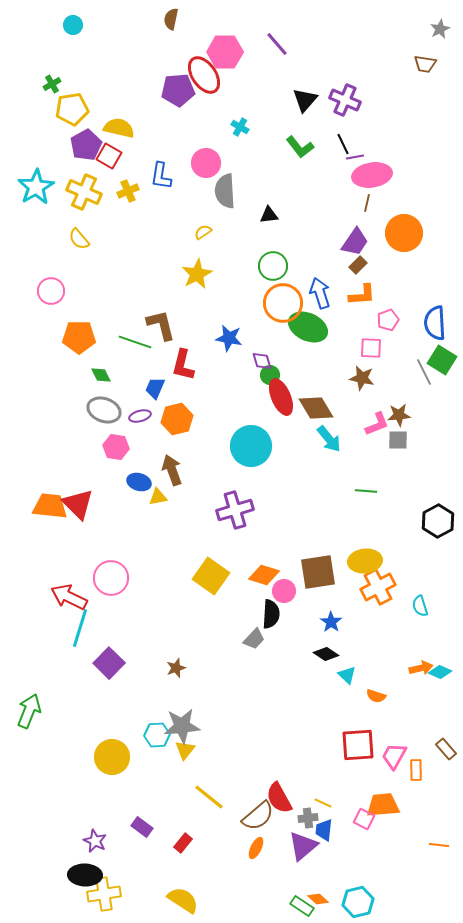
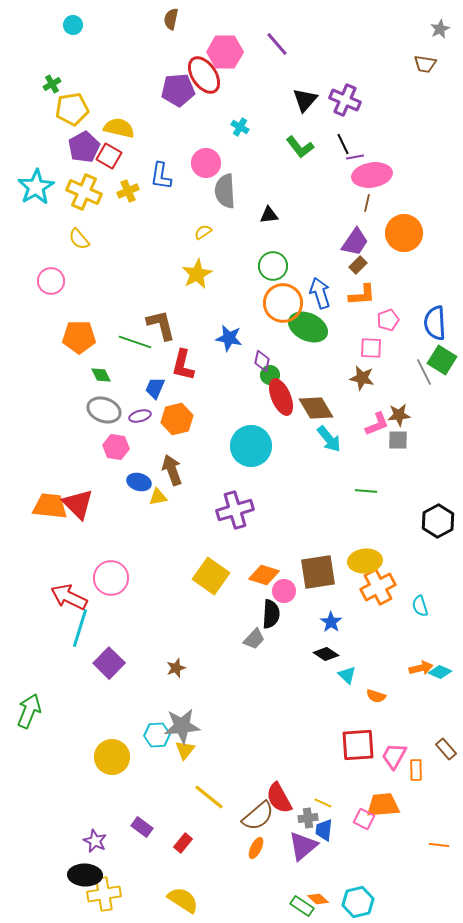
purple pentagon at (86, 145): moved 2 px left, 2 px down
pink circle at (51, 291): moved 10 px up
purple diamond at (262, 361): rotated 30 degrees clockwise
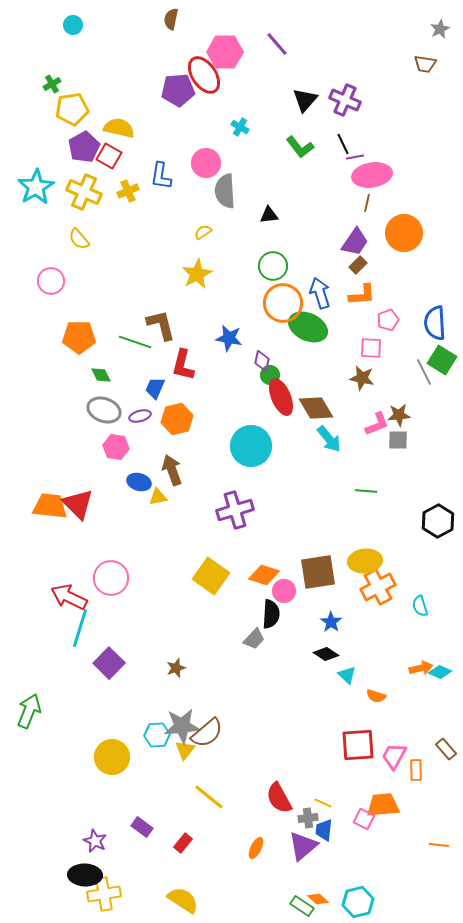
brown semicircle at (258, 816): moved 51 px left, 83 px up
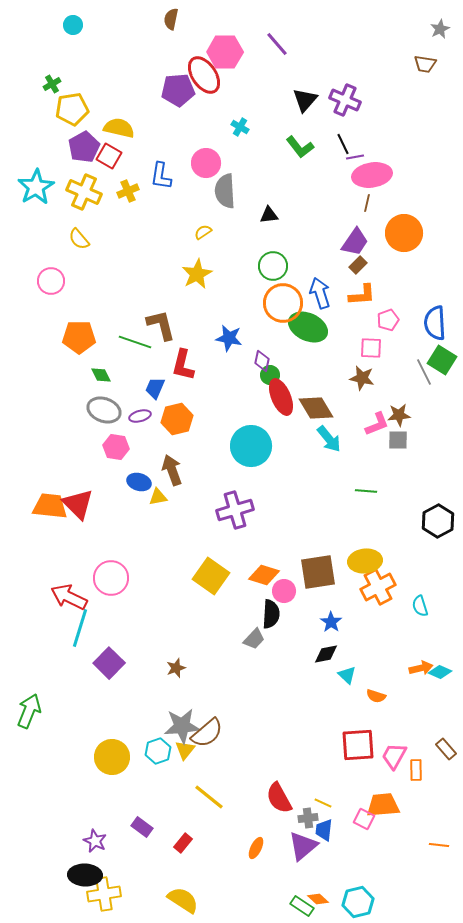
black diamond at (326, 654): rotated 45 degrees counterclockwise
cyan hexagon at (157, 735): moved 1 px right, 16 px down; rotated 15 degrees counterclockwise
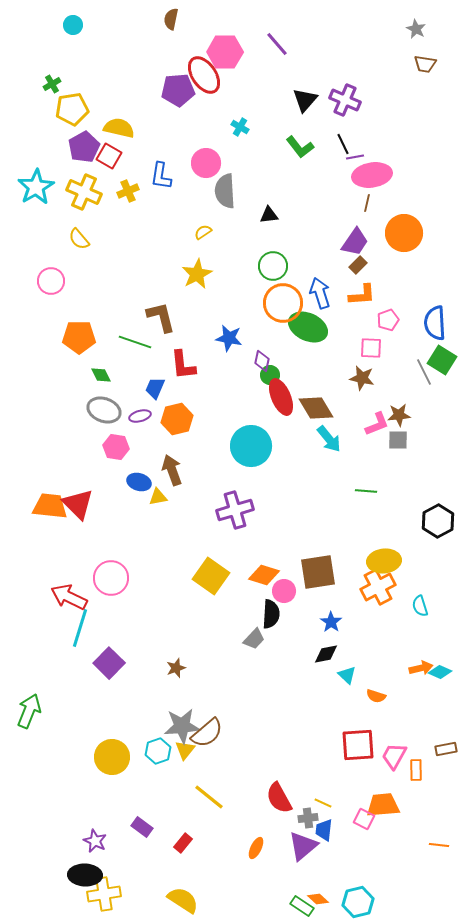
gray star at (440, 29): moved 24 px left; rotated 18 degrees counterclockwise
brown L-shape at (161, 325): moved 8 px up
red L-shape at (183, 365): rotated 20 degrees counterclockwise
yellow ellipse at (365, 561): moved 19 px right
brown rectangle at (446, 749): rotated 60 degrees counterclockwise
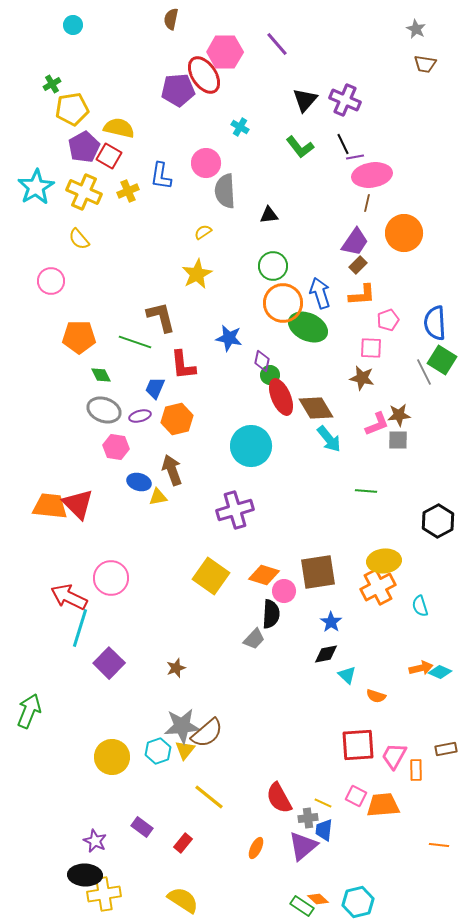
pink square at (364, 819): moved 8 px left, 23 px up
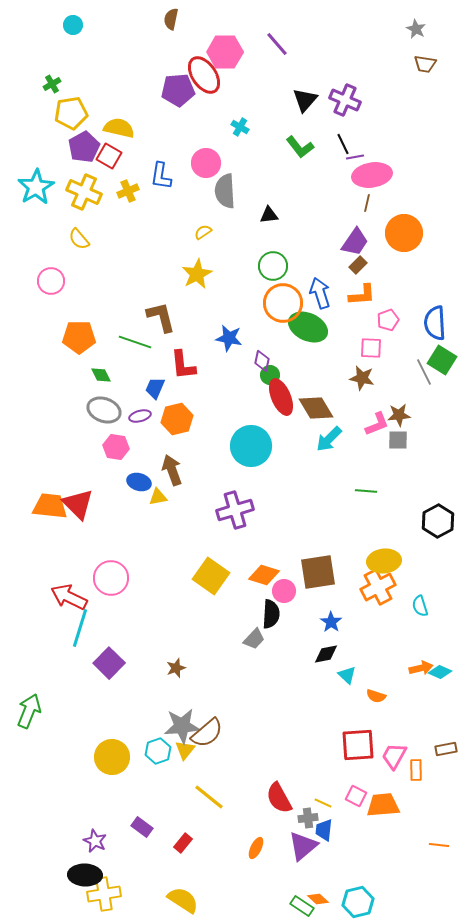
yellow pentagon at (72, 109): moved 1 px left, 4 px down
cyan arrow at (329, 439): rotated 84 degrees clockwise
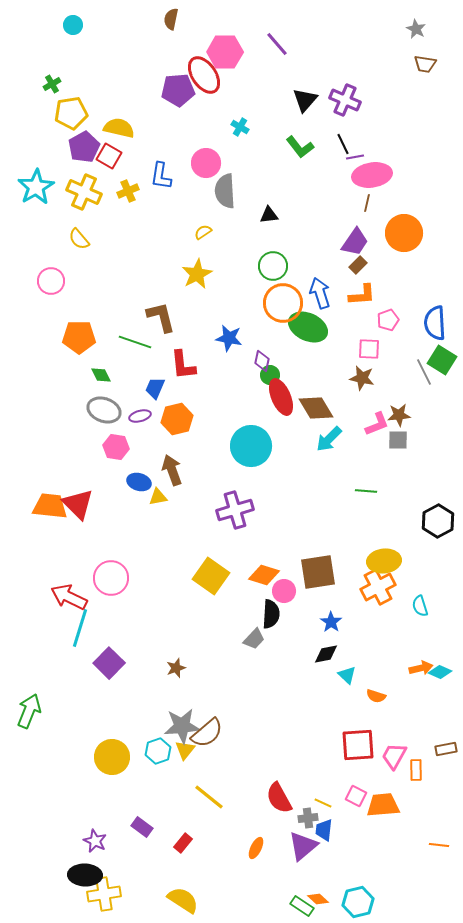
pink square at (371, 348): moved 2 px left, 1 px down
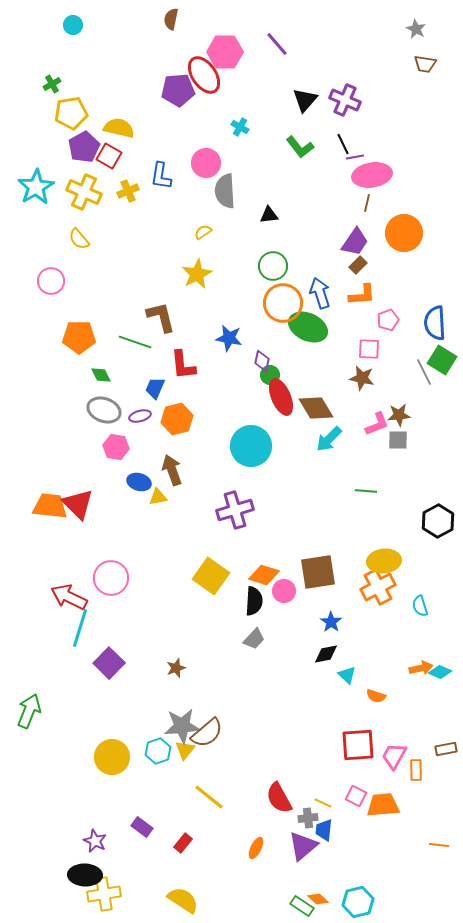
black semicircle at (271, 614): moved 17 px left, 13 px up
